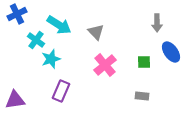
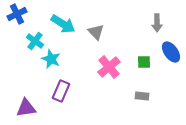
cyan arrow: moved 4 px right, 1 px up
cyan cross: moved 1 px left, 1 px down
cyan star: rotated 30 degrees counterclockwise
pink cross: moved 4 px right, 2 px down
purple triangle: moved 11 px right, 8 px down
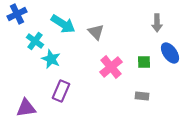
blue ellipse: moved 1 px left, 1 px down
pink cross: moved 2 px right
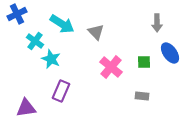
cyan arrow: moved 1 px left
pink cross: rotated 10 degrees counterclockwise
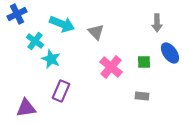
cyan arrow: rotated 10 degrees counterclockwise
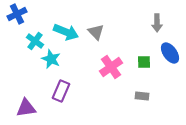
cyan arrow: moved 4 px right, 8 px down
pink cross: rotated 15 degrees clockwise
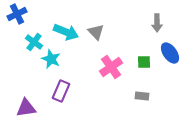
cyan cross: moved 1 px left, 1 px down
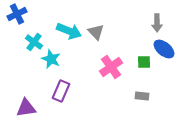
cyan arrow: moved 3 px right, 1 px up
blue ellipse: moved 6 px left, 4 px up; rotated 15 degrees counterclockwise
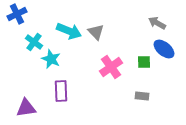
gray arrow: rotated 120 degrees clockwise
purple rectangle: rotated 25 degrees counterclockwise
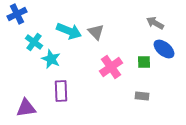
gray arrow: moved 2 px left
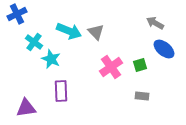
green square: moved 4 px left, 3 px down; rotated 16 degrees counterclockwise
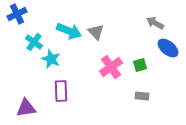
blue ellipse: moved 4 px right, 1 px up
